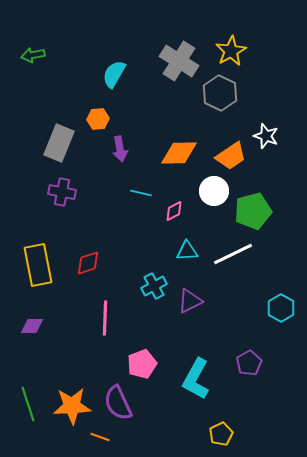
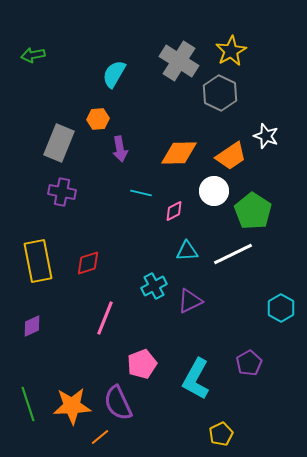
green pentagon: rotated 24 degrees counterclockwise
yellow rectangle: moved 4 px up
pink line: rotated 20 degrees clockwise
purple diamond: rotated 25 degrees counterclockwise
orange line: rotated 60 degrees counterclockwise
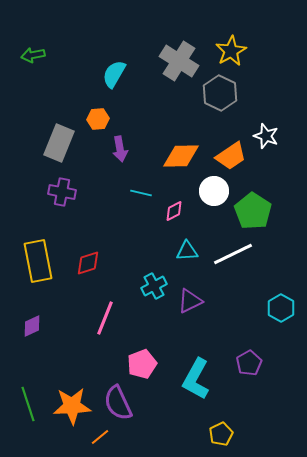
orange diamond: moved 2 px right, 3 px down
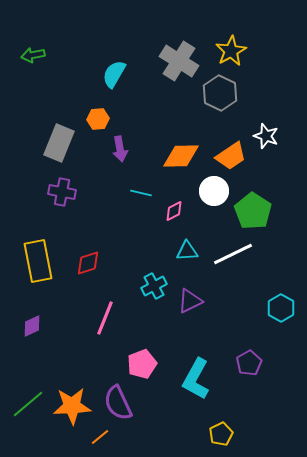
green line: rotated 68 degrees clockwise
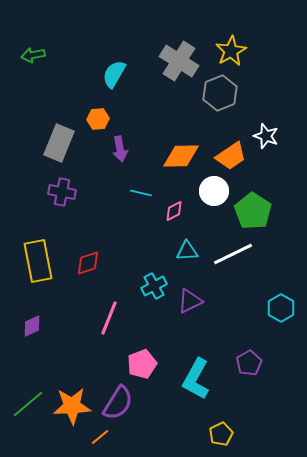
gray hexagon: rotated 12 degrees clockwise
pink line: moved 4 px right
purple semicircle: rotated 123 degrees counterclockwise
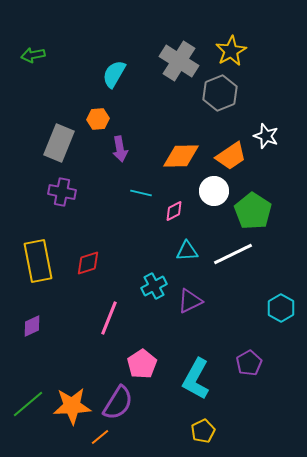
pink pentagon: rotated 12 degrees counterclockwise
yellow pentagon: moved 18 px left, 3 px up
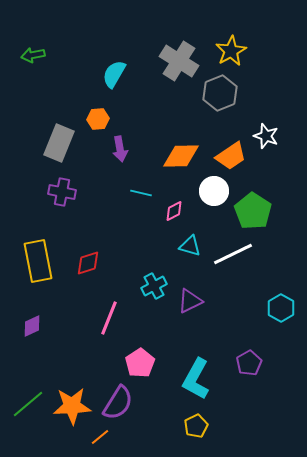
cyan triangle: moved 3 px right, 5 px up; rotated 20 degrees clockwise
pink pentagon: moved 2 px left, 1 px up
yellow pentagon: moved 7 px left, 5 px up
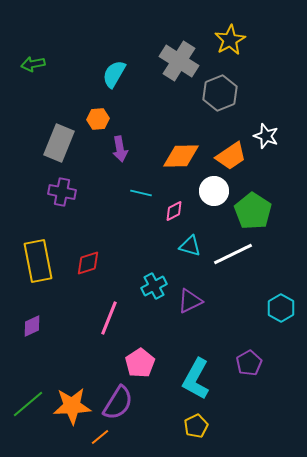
yellow star: moved 1 px left, 11 px up
green arrow: moved 9 px down
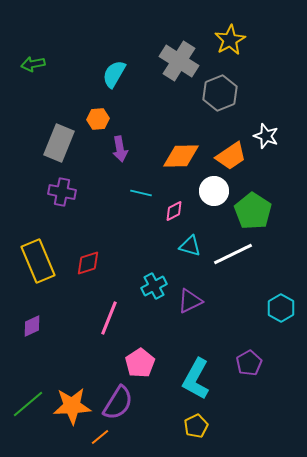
yellow rectangle: rotated 12 degrees counterclockwise
